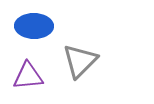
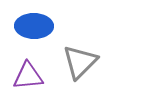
gray triangle: moved 1 px down
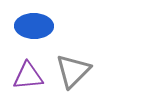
gray triangle: moved 7 px left, 9 px down
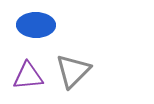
blue ellipse: moved 2 px right, 1 px up
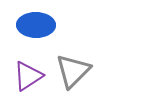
purple triangle: rotated 28 degrees counterclockwise
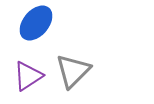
blue ellipse: moved 2 px up; rotated 51 degrees counterclockwise
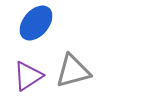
gray triangle: rotated 30 degrees clockwise
